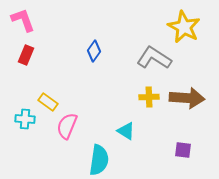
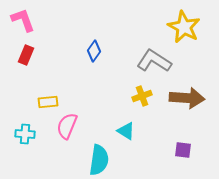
gray L-shape: moved 3 px down
yellow cross: moved 7 px left, 1 px up; rotated 18 degrees counterclockwise
yellow rectangle: rotated 42 degrees counterclockwise
cyan cross: moved 15 px down
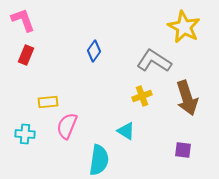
brown arrow: rotated 68 degrees clockwise
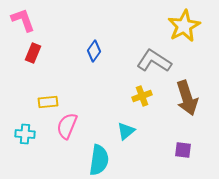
yellow star: moved 1 px up; rotated 16 degrees clockwise
red rectangle: moved 7 px right, 2 px up
cyan triangle: rotated 48 degrees clockwise
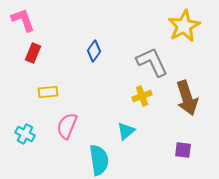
gray L-shape: moved 2 px left, 1 px down; rotated 32 degrees clockwise
yellow rectangle: moved 10 px up
cyan cross: rotated 24 degrees clockwise
cyan semicircle: rotated 16 degrees counterclockwise
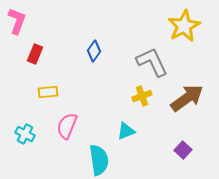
pink L-shape: moved 6 px left, 1 px down; rotated 40 degrees clockwise
red rectangle: moved 2 px right, 1 px down
brown arrow: rotated 108 degrees counterclockwise
cyan triangle: rotated 18 degrees clockwise
purple square: rotated 36 degrees clockwise
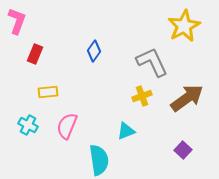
cyan cross: moved 3 px right, 9 px up
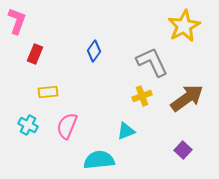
cyan semicircle: rotated 88 degrees counterclockwise
